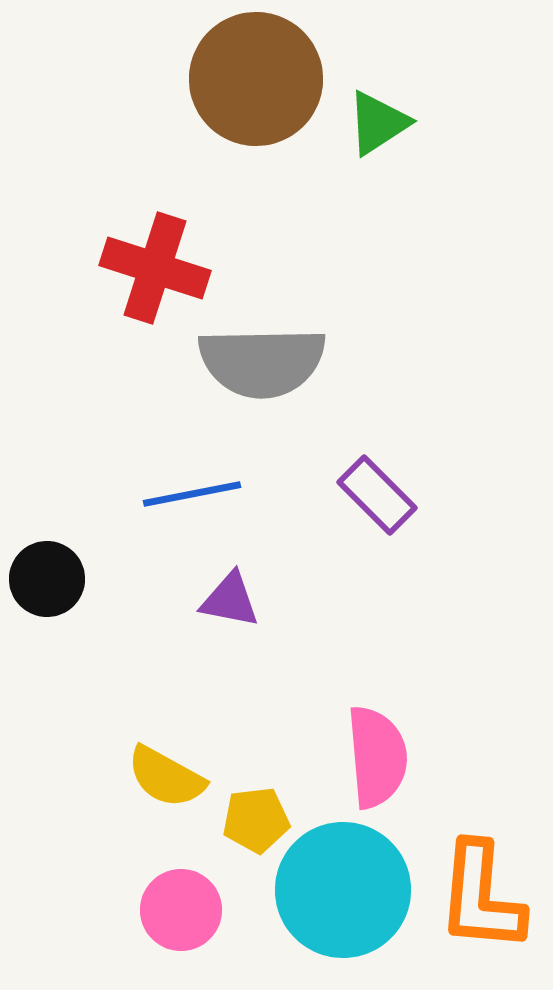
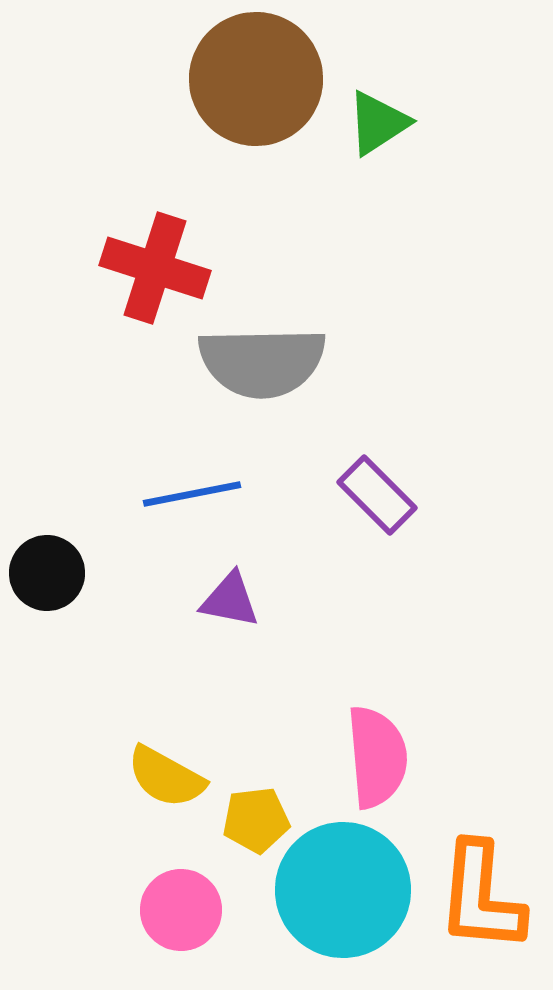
black circle: moved 6 px up
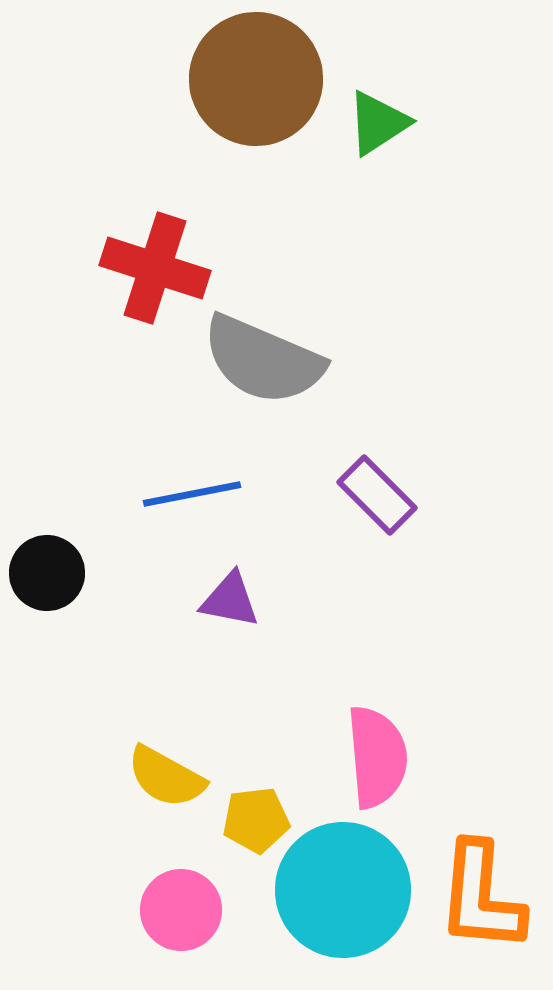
gray semicircle: moved 1 px right, 2 px up; rotated 24 degrees clockwise
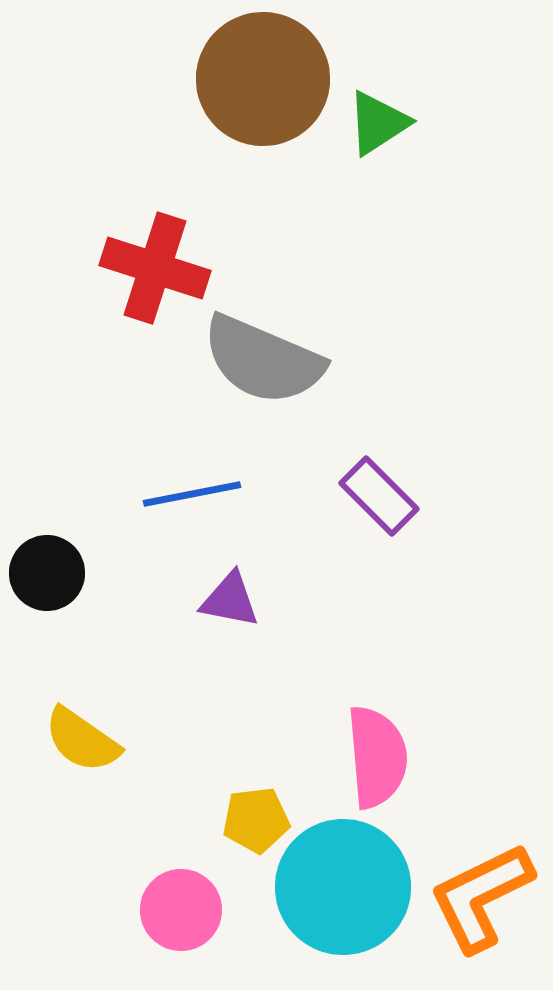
brown circle: moved 7 px right
purple rectangle: moved 2 px right, 1 px down
yellow semicircle: moved 84 px left, 37 px up; rotated 6 degrees clockwise
cyan circle: moved 3 px up
orange L-shape: rotated 59 degrees clockwise
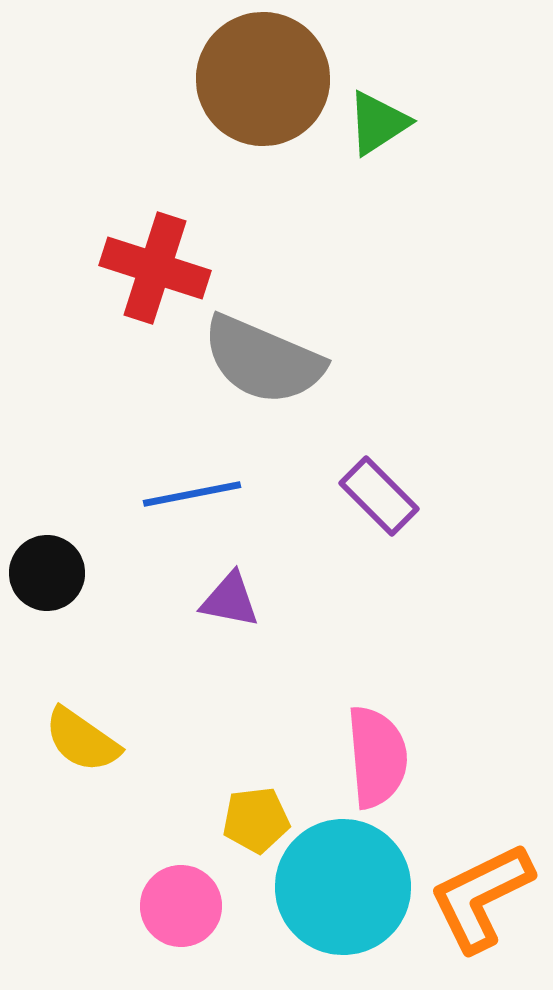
pink circle: moved 4 px up
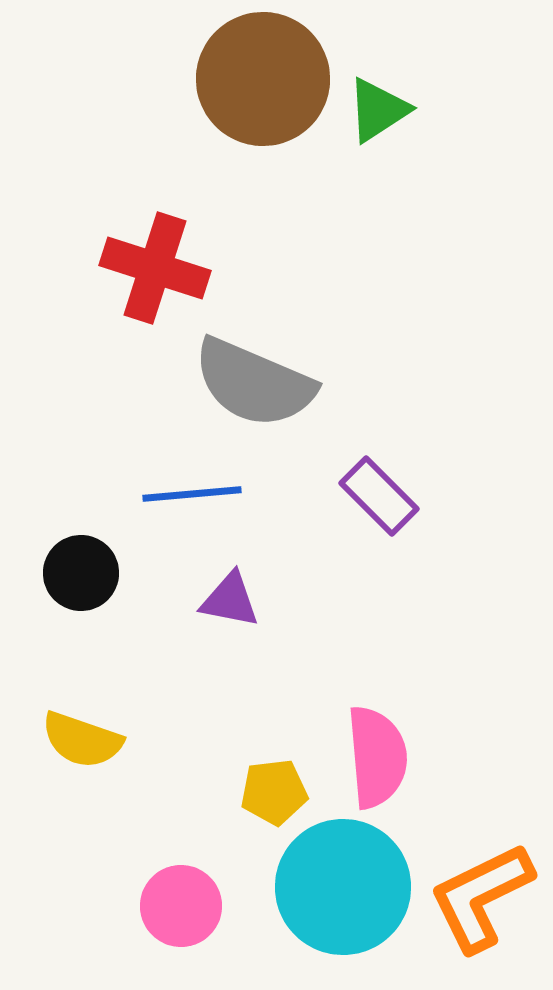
green triangle: moved 13 px up
gray semicircle: moved 9 px left, 23 px down
blue line: rotated 6 degrees clockwise
black circle: moved 34 px right
yellow semicircle: rotated 16 degrees counterclockwise
yellow pentagon: moved 18 px right, 28 px up
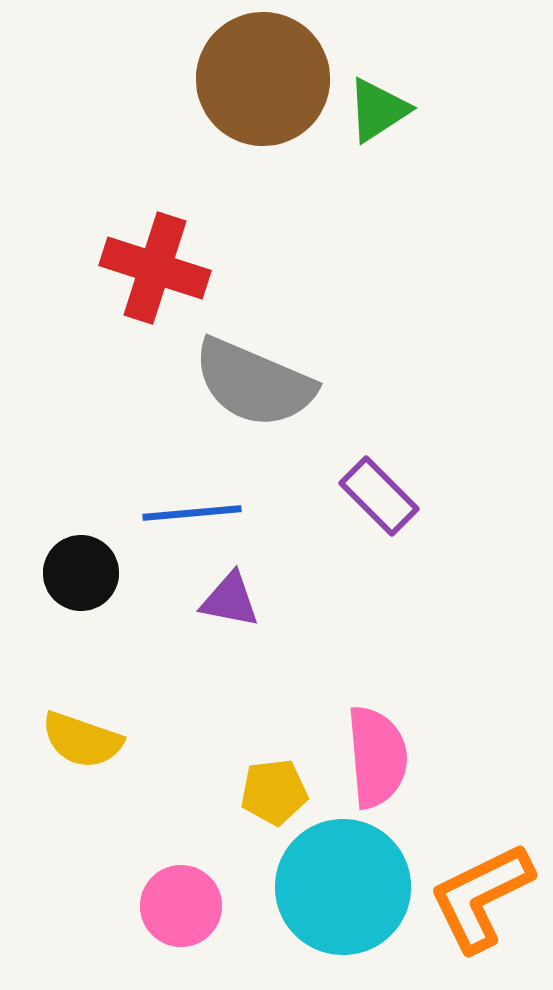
blue line: moved 19 px down
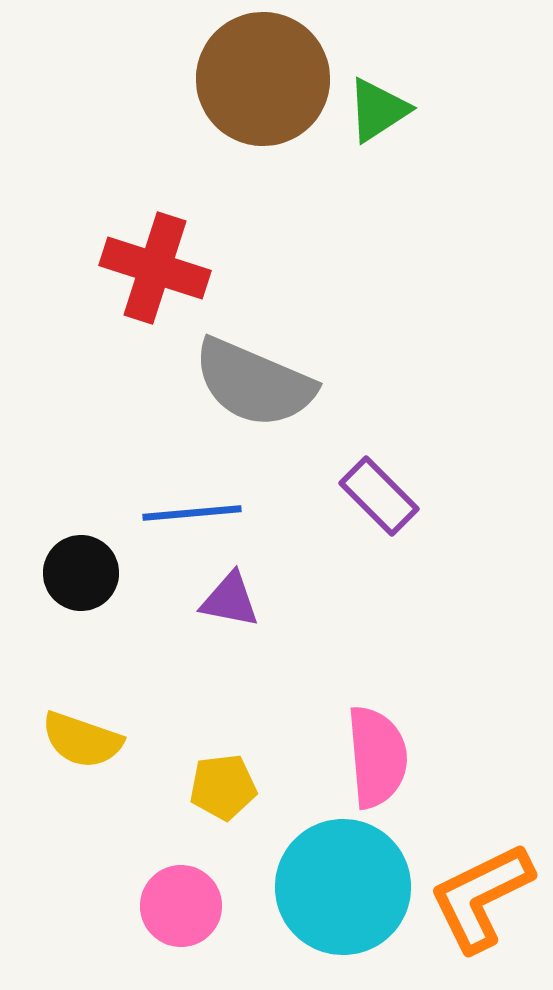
yellow pentagon: moved 51 px left, 5 px up
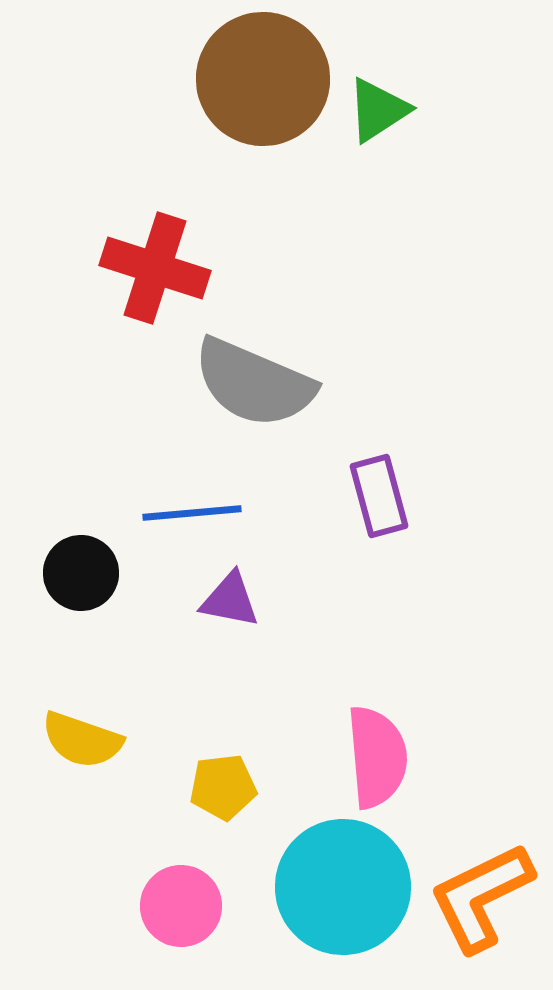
purple rectangle: rotated 30 degrees clockwise
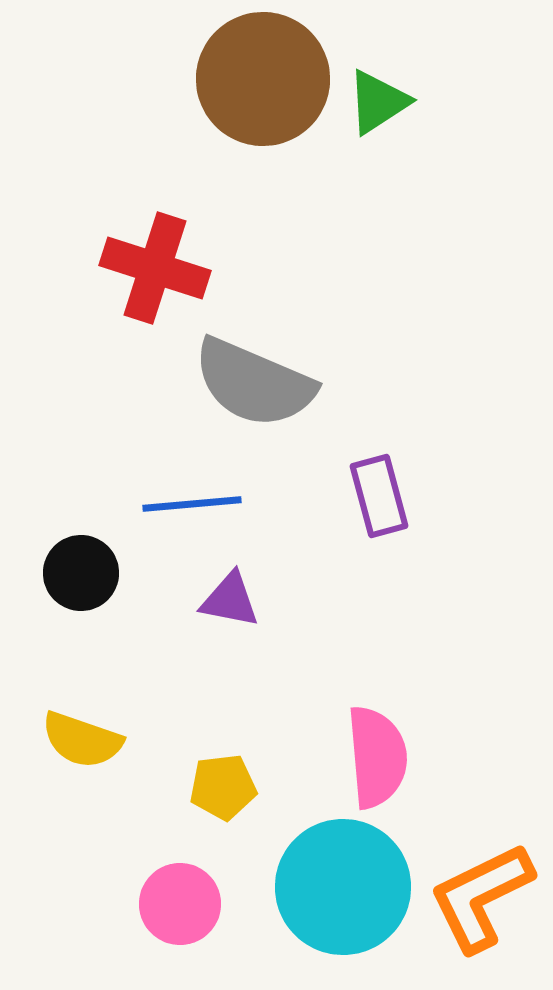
green triangle: moved 8 px up
blue line: moved 9 px up
pink circle: moved 1 px left, 2 px up
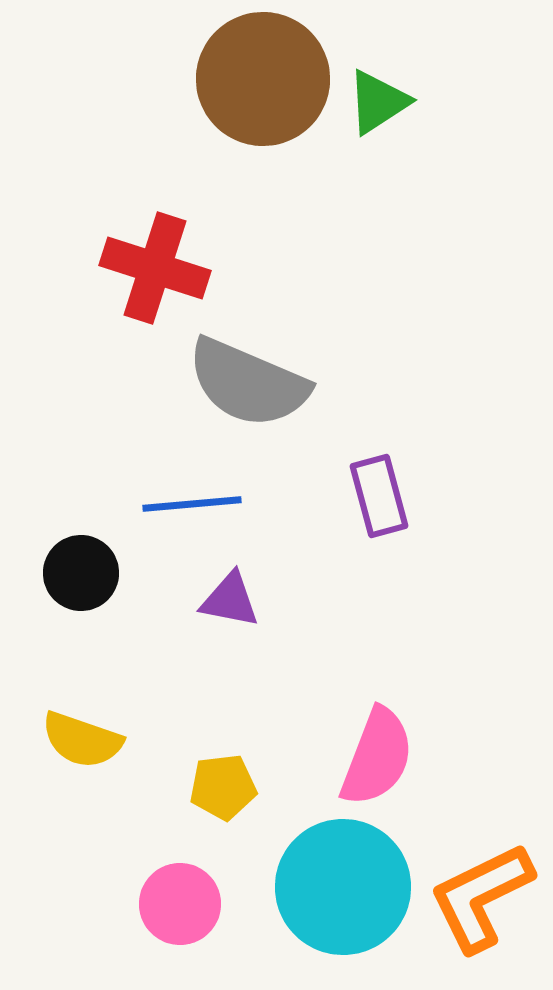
gray semicircle: moved 6 px left
pink semicircle: rotated 26 degrees clockwise
